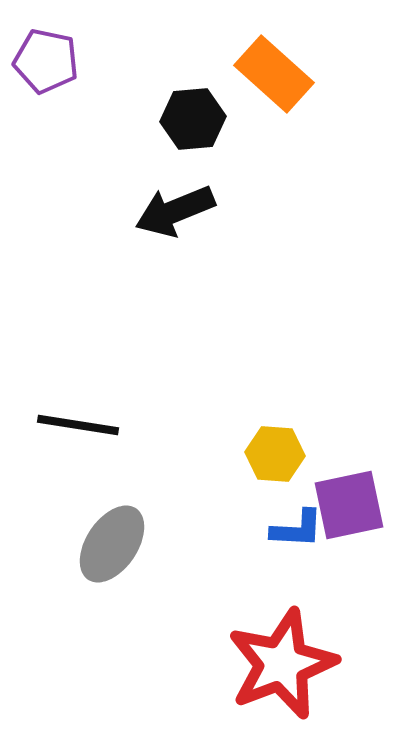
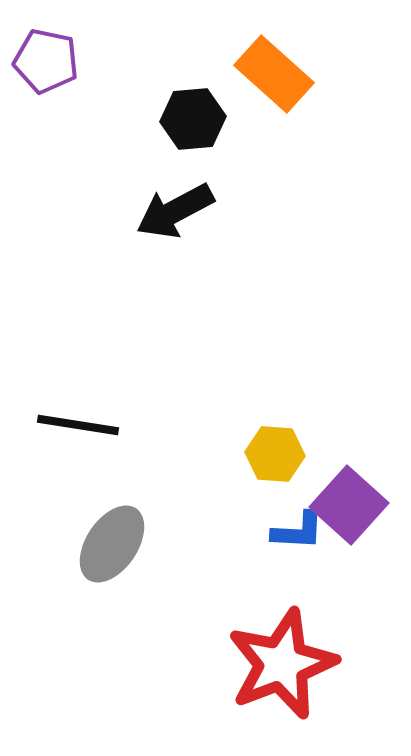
black arrow: rotated 6 degrees counterclockwise
purple square: rotated 36 degrees counterclockwise
blue L-shape: moved 1 px right, 2 px down
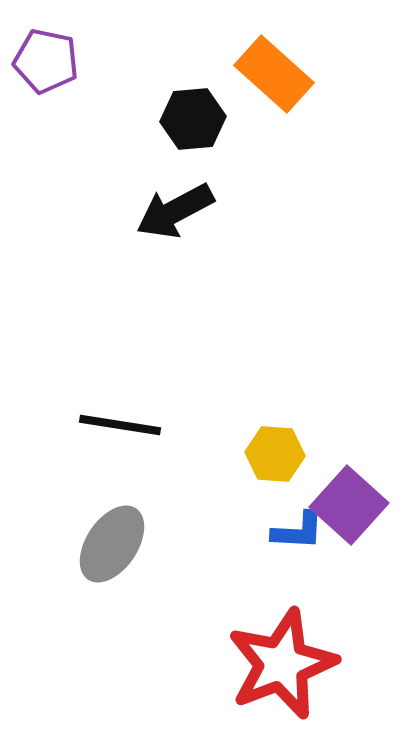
black line: moved 42 px right
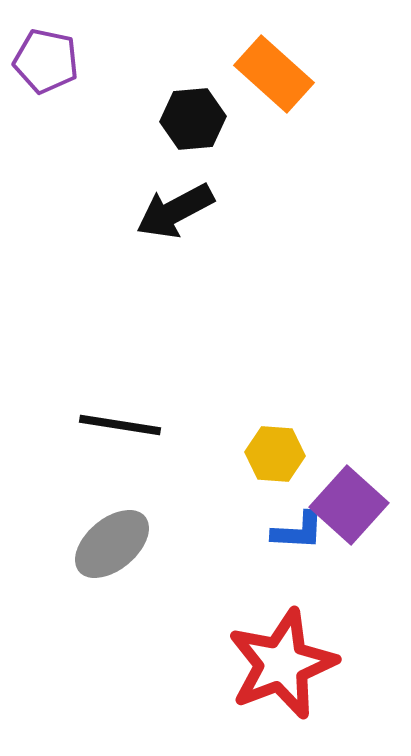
gray ellipse: rotated 16 degrees clockwise
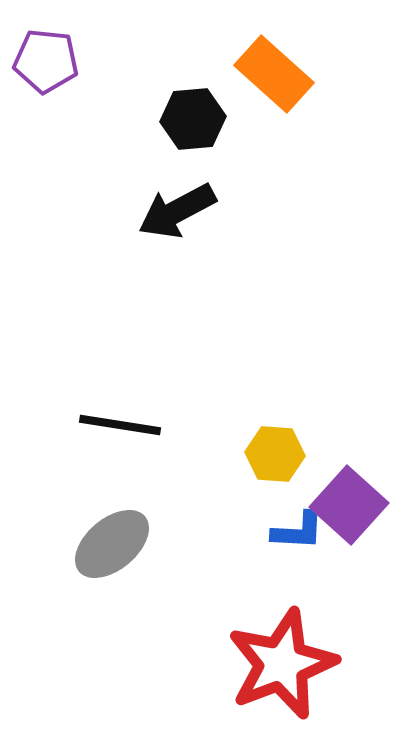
purple pentagon: rotated 6 degrees counterclockwise
black arrow: moved 2 px right
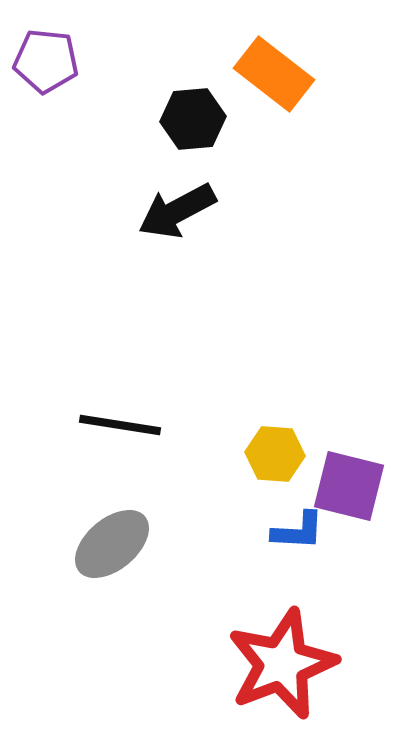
orange rectangle: rotated 4 degrees counterclockwise
purple square: moved 19 px up; rotated 28 degrees counterclockwise
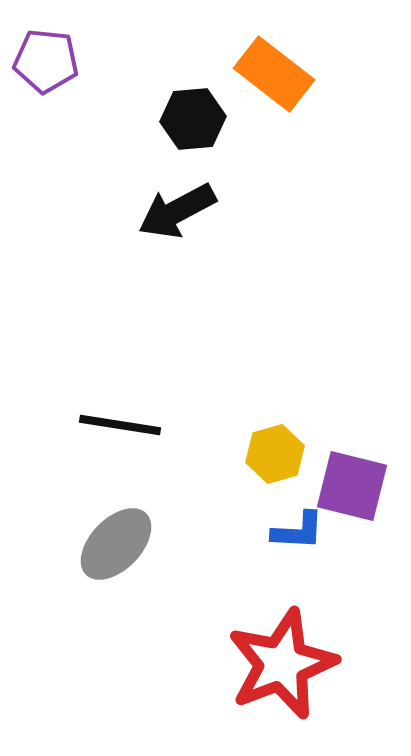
yellow hexagon: rotated 20 degrees counterclockwise
purple square: moved 3 px right
gray ellipse: moved 4 px right; rotated 6 degrees counterclockwise
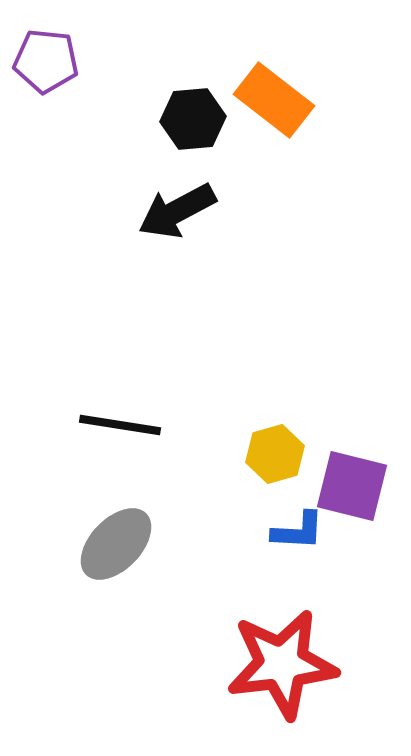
orange rectangle: moved 26 px down
red star: rotated 14 degrees clockwise
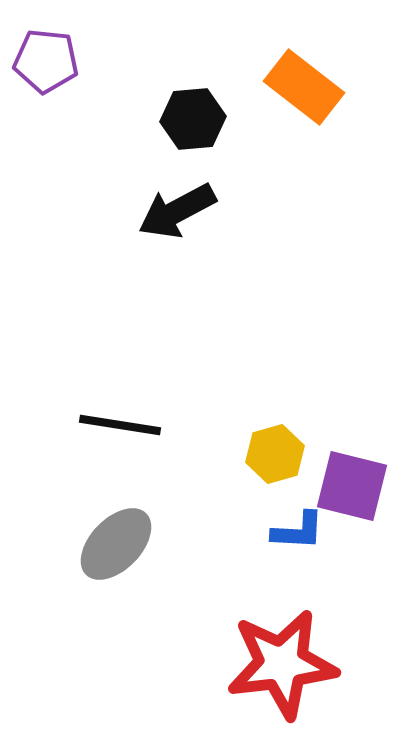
orange rectangle: moved 30 px right, 13 px up
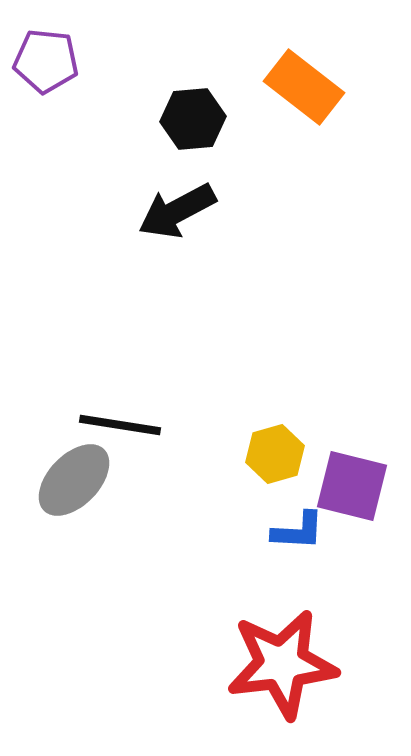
gray ellipse: moved 42 px left, 64 px up
